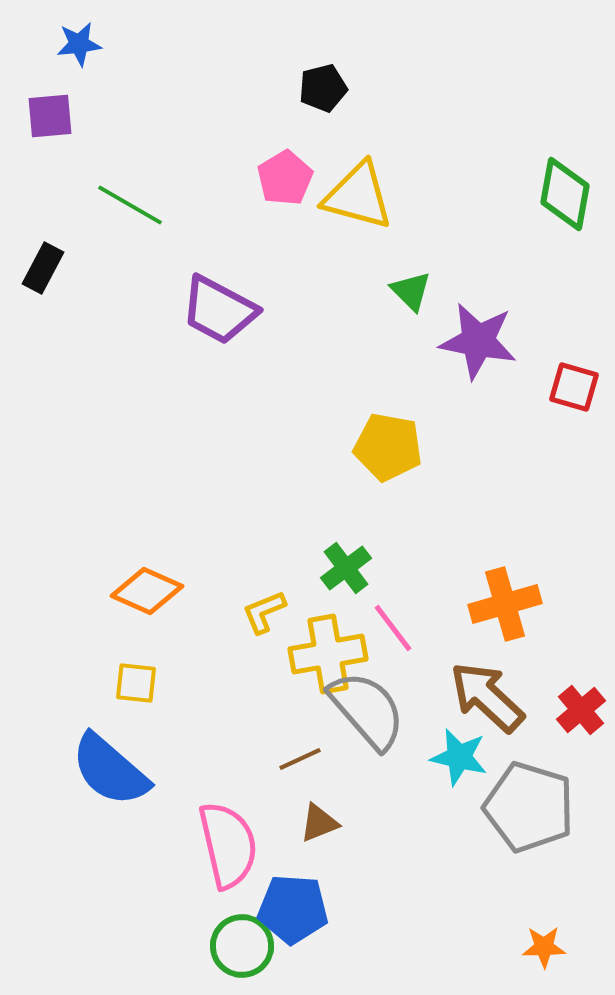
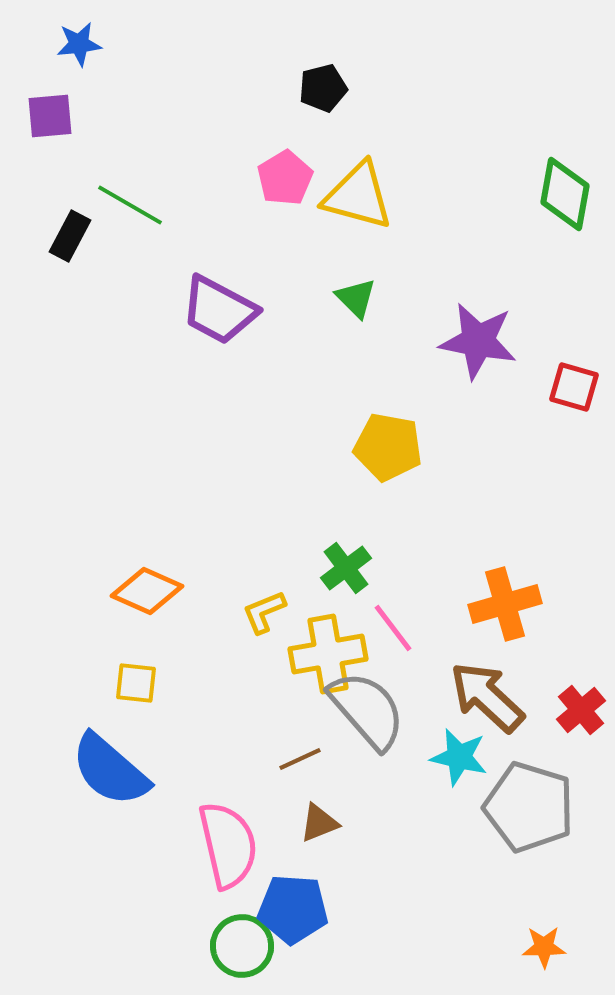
black rectangle: moved 27 px right, 32 px up
green triangle: moved 55 px left, 7 px down
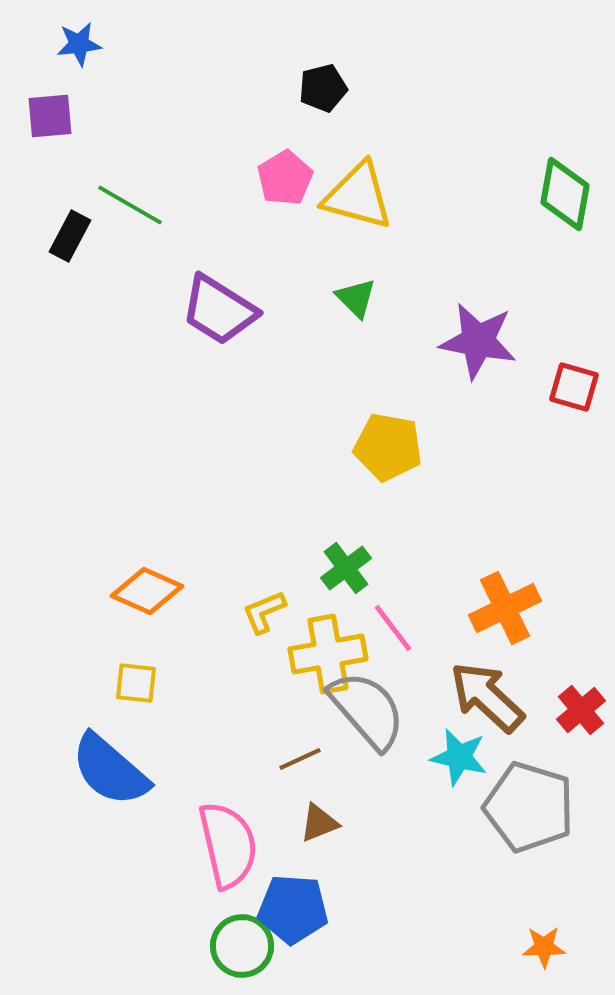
purple trapezoid: rotated 4 degrees clockwise
orange cross: moved 4 px down; rotated 10 degrees counterclockwise
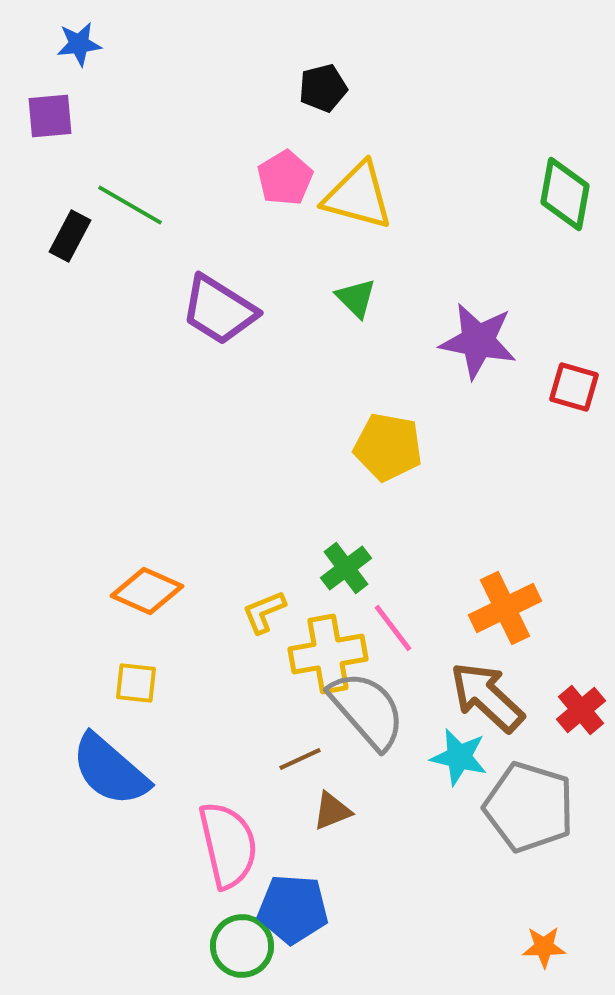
brown triangle: moved 13 px right, 12 px up
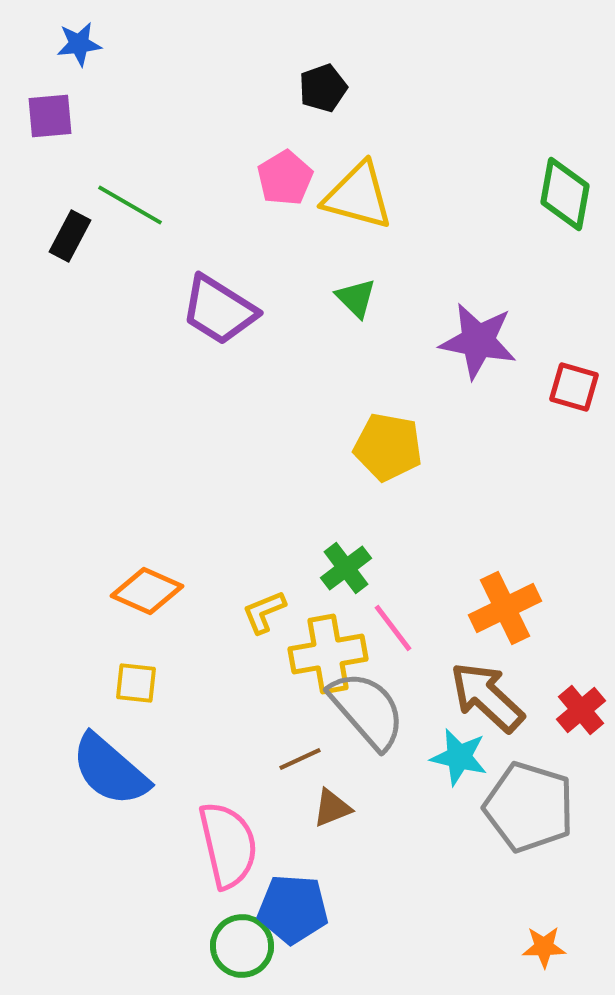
black pentagon: rotated 6 degrees counterclockwise
brown triangle: moved 3 px up
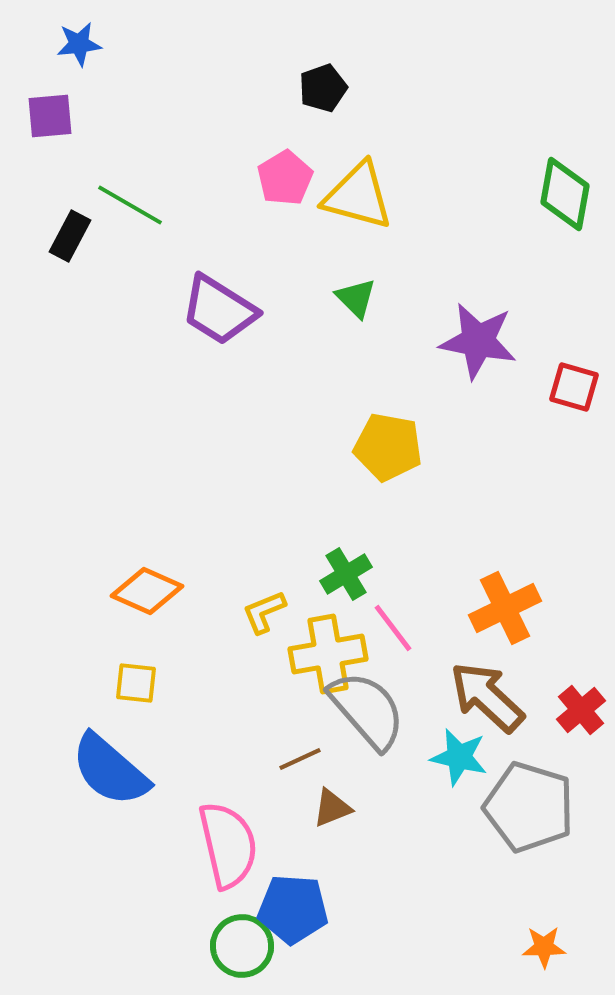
green cross: moved 6 px down; rotated 6 degrees clockwise
